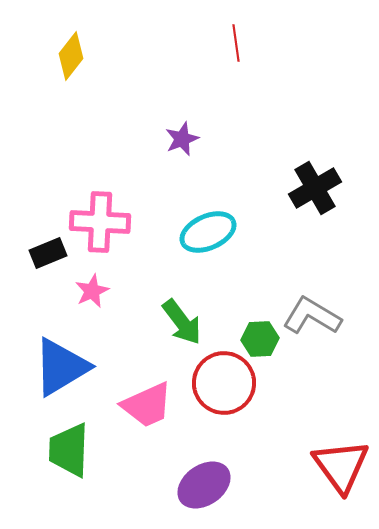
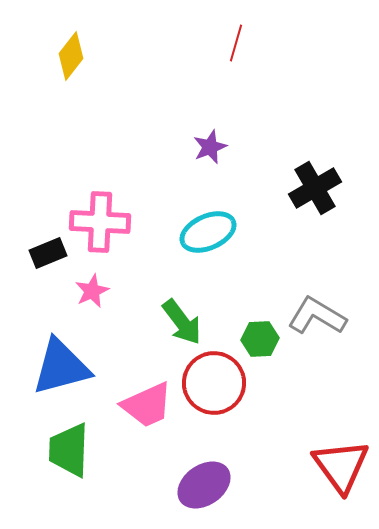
red line: rotated 24 degrees clockwise
purple star: moved 28 px right, 8 px down
gray L-shape: moved 5 px right
blue triangle: rotated 16 degrees clockwise
red circle: moved 10 px left
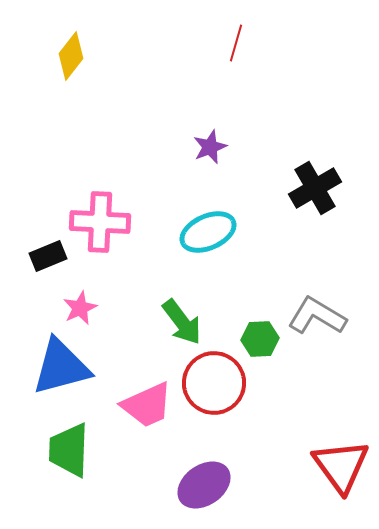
black rectangle: moved 3 px down
pink star: moved 12 px left, 17 px down
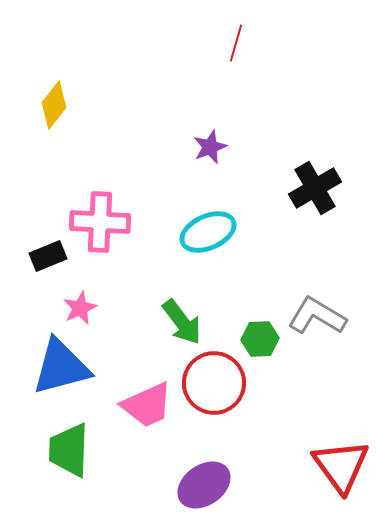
yellow diamond: moved 17 px left, 49 px down
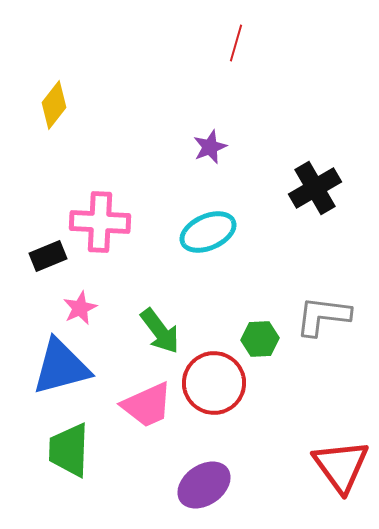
gray L-shape: moved 6 px right; rotated 24 degrees counterclockwise
green arrow: moved 22 px left, 9 px down
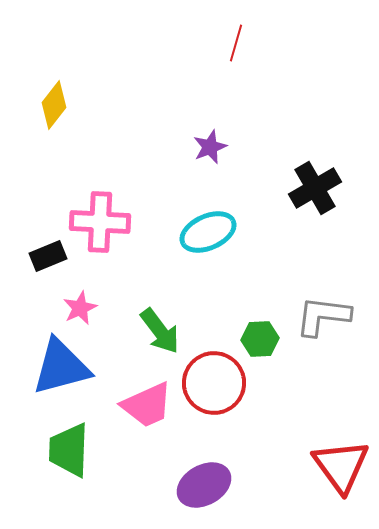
purple ellipse: rotated 6 degrees clockwise
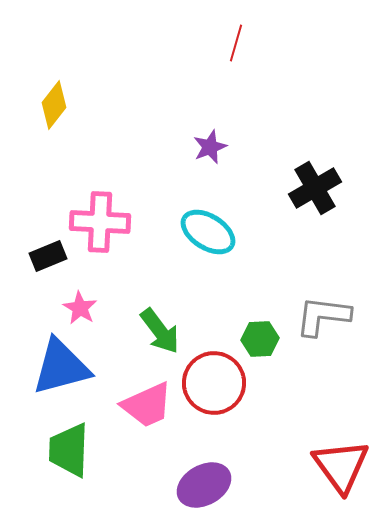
cyan ellipse: rotated 56 degrees clockwise
pink star: rotated 16 degrees counterclockwise
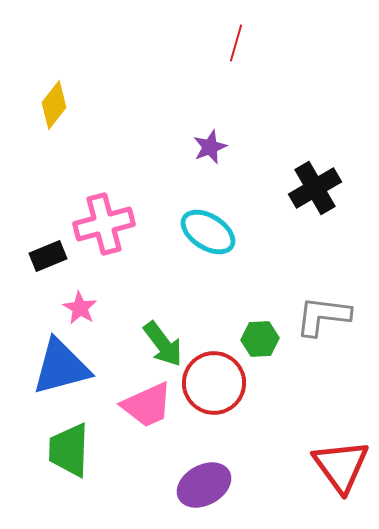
pink cross: moved 4 px right, 2 px down; rotated 18 degrees counterclockwise
green arrow: moved 3 px right, 13 px down
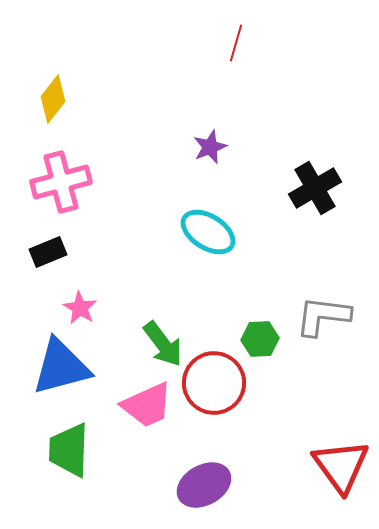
yellow diamond: moved 1 px left, 6 px up
pink cross: moved 43 px left, 42 px up
black rectangle: moved 4 px up
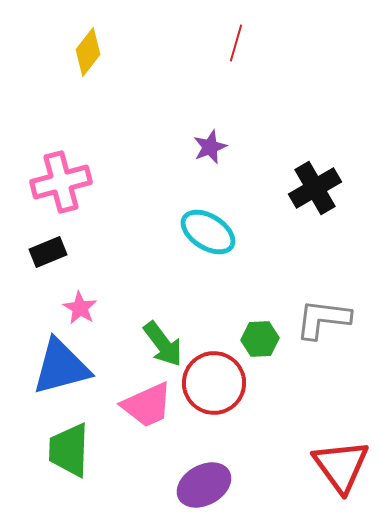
yellow diamond: moved 35 px right, 47 px up
gray L-shape: moved 3 px down
